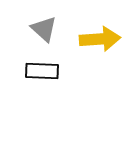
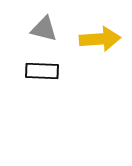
gray triangle: rotated 28 degrees counterclockwise
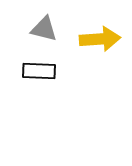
black rectangle: moved 3 px left
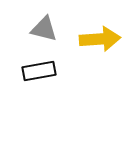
black rectangle: rotated 12 degrees counterclockwise
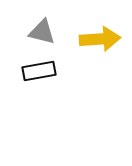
gray triangle: moved 2 px left, 3 px down
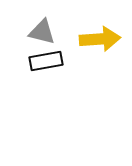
black rectangle: moved 7 px right, 10 px up
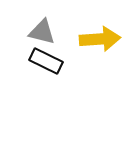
black rectangle: rotated 36 degrees clockwise
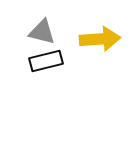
black rectangle: rotated 40 degrees counterclockwise
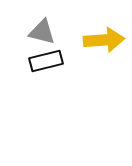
yellow arrow: moved 4 px right, 1 px down
